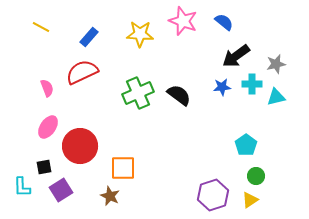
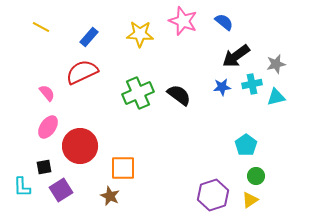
cyan cross: rotated 12 degrees counterclockwise
pink semicircle: moved 5 px down; rotated 18 degrees counterclockwise
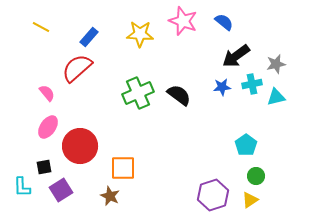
red semicircle: moved 5 px left, 4 px up; rotated 16 degrees counterclockwise
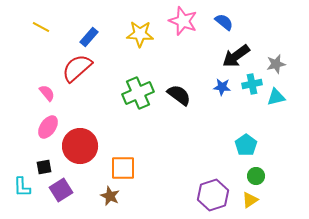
blue star: rotated 12 degrees clockwise
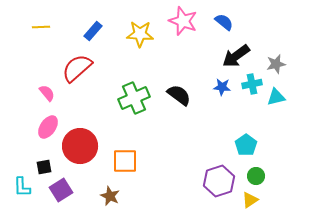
yellow line: rotated 30 degrees counterclockwise
blue rectangle: moved 4 px right, 6 px up
green cross: moved 4 px left, 5 px down
orange square: moved 2 px right, 7 px up
purple hexagon: moved 6 px right, 14 px up
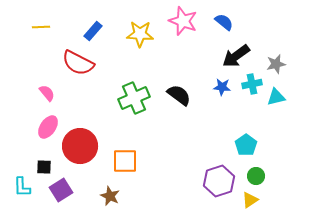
red semicircle: moved 1 px right, 5 px up; rotated 112 degrees counterclockwise
black square: rotated 14 degrees clockwise
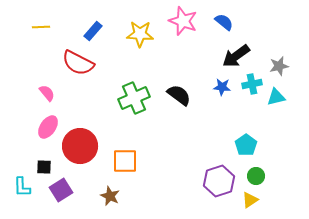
gray star: moved 3 px right, 2 px down
